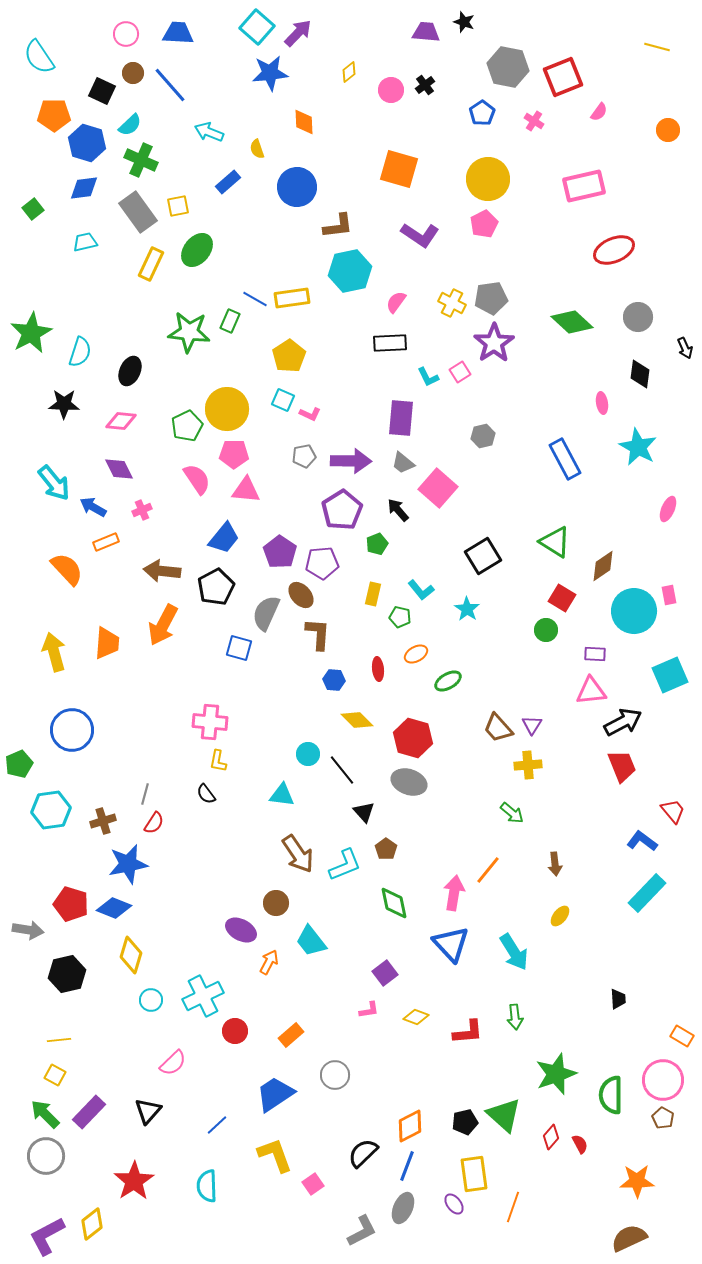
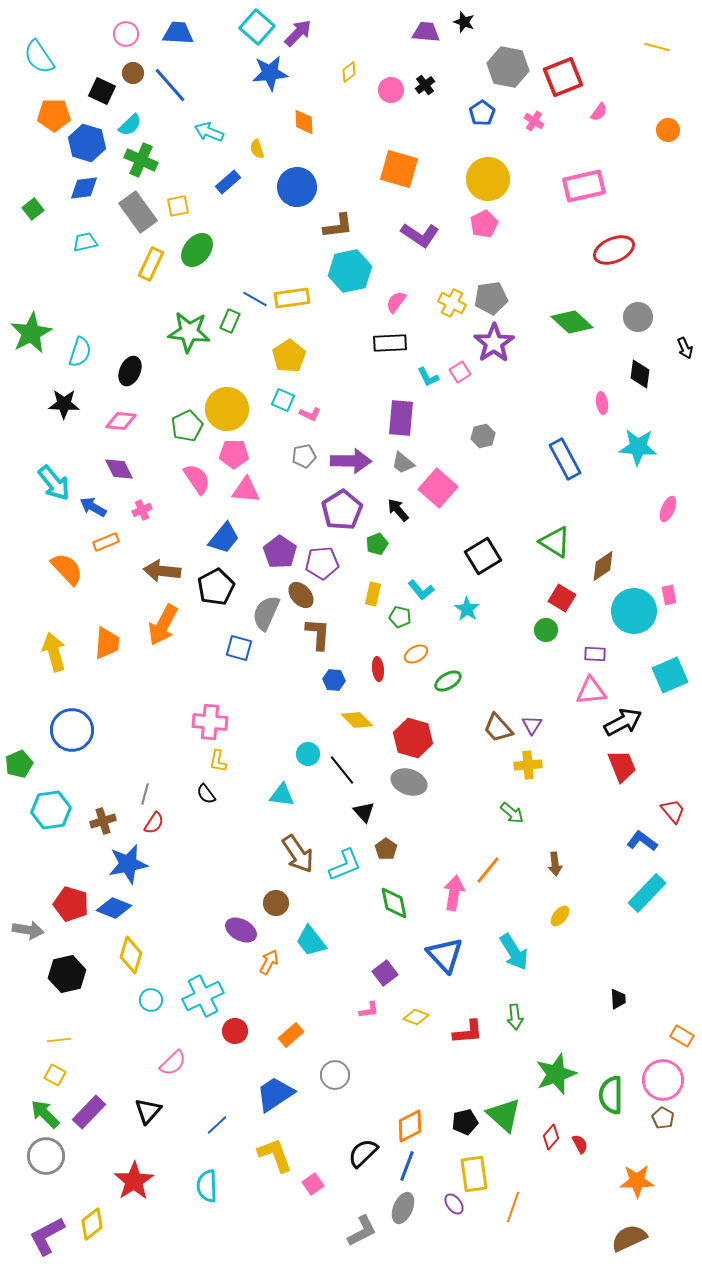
cyan star at (638, 447): rotated 24 degrees counterclockwise
blue triangle at (451, 944): moved 6 px left, 11 px down
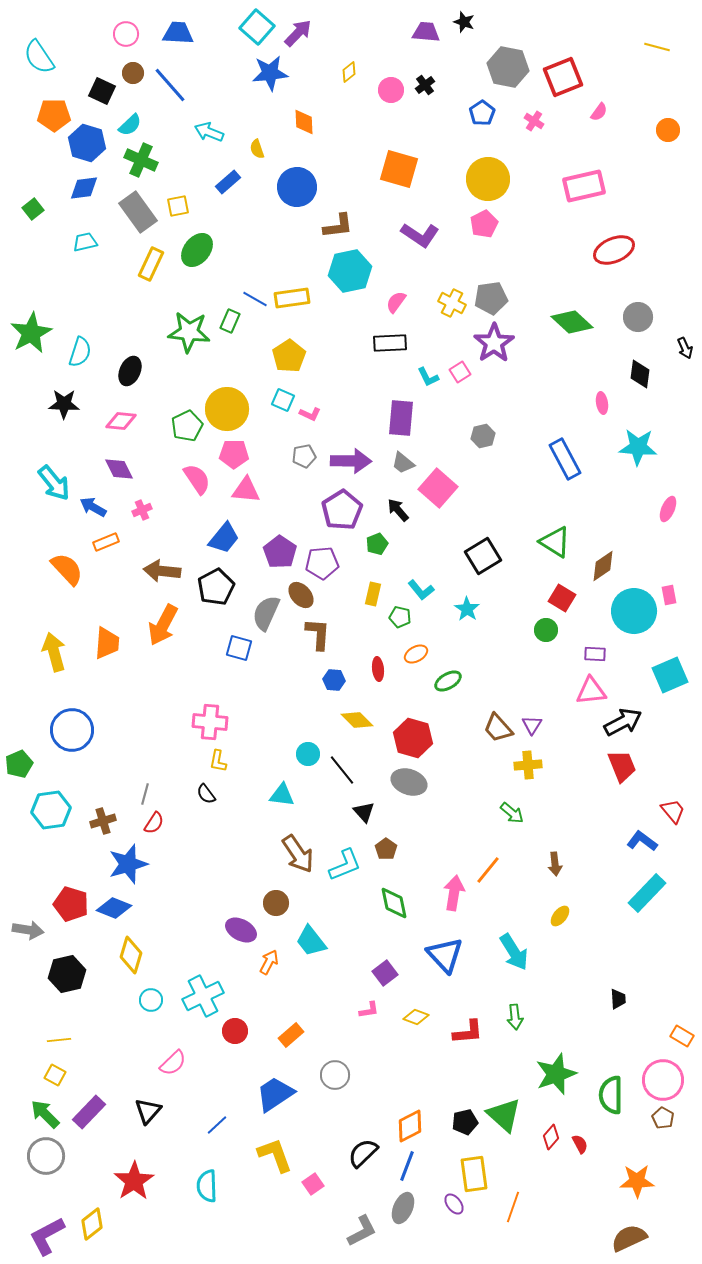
blue star at (128, 864): rotated 6 degrees counterclockwise
